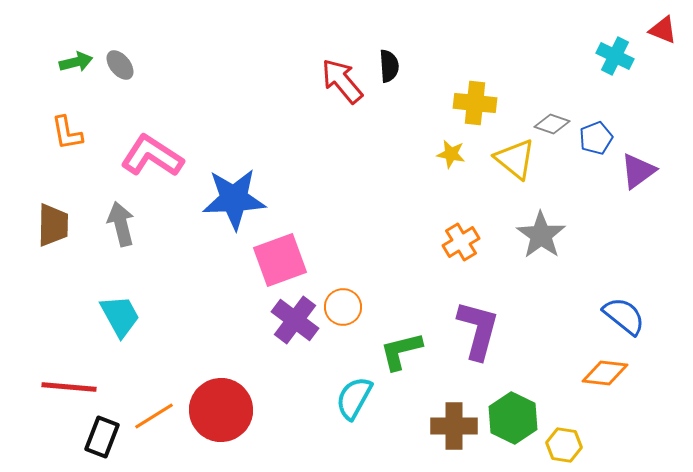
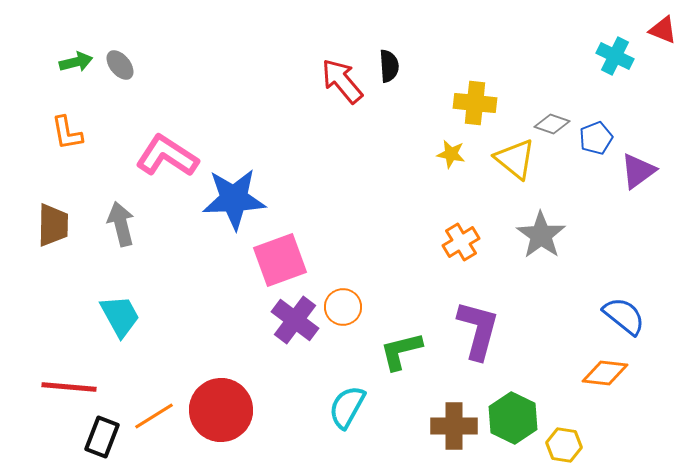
pink L-shape: moved 15 px right
cyan semicircle: moved 7 px left, 9 px down
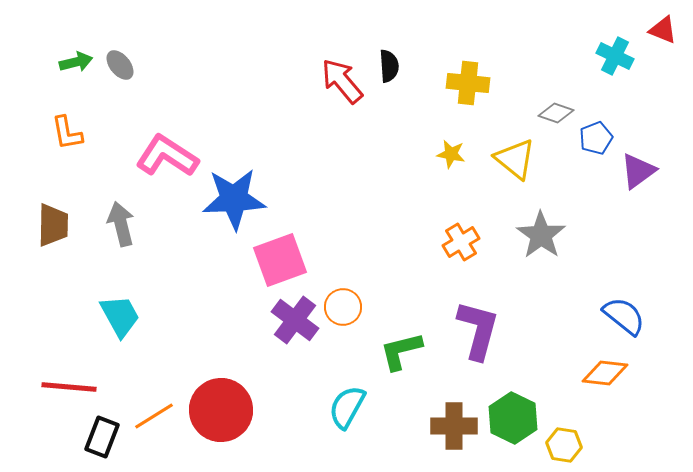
yellow cross: moved 7 px left, 20 px up
gray diamond: moved 4 px right, 11 px up
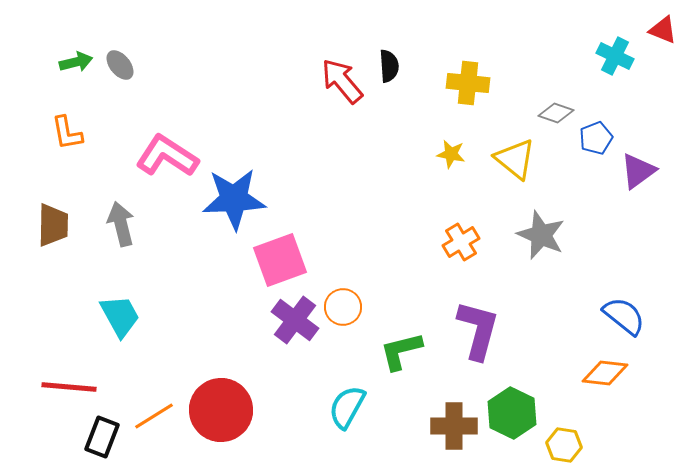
gray star: rotated 12 degrees counterclockwise
green hexagon: moved 1 px left, 5 px up
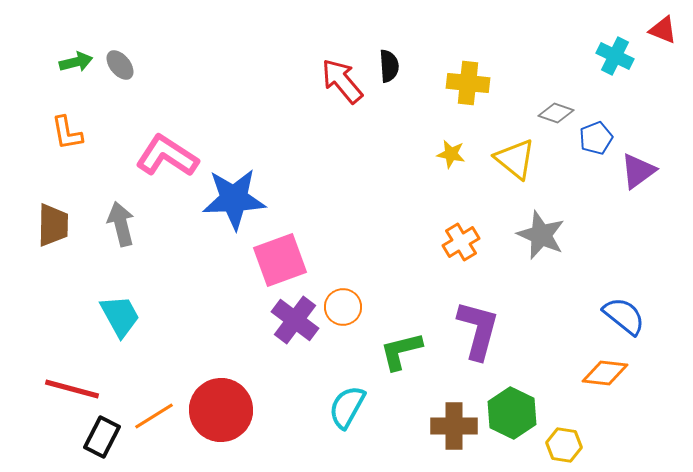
red line: moved 3 px right, 2 px down; rotated 10 degrees clockwise
black rectangle: rotated 6 degrees clockwise
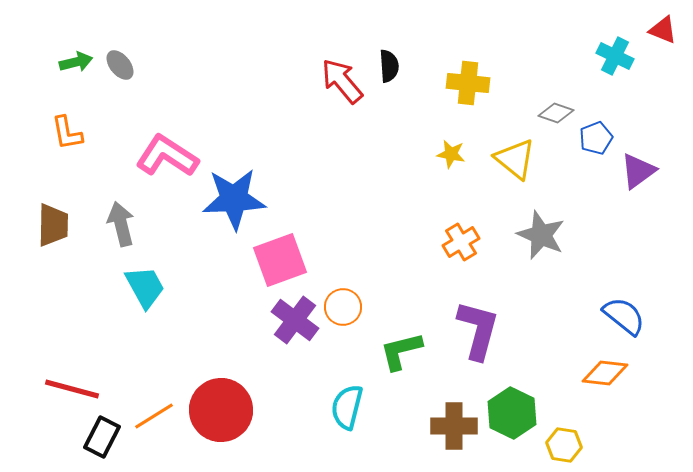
cyan trapezoid: moved 25 px right, 29 px up
cyan semicircle: rotated 15 degrees counterclockwise
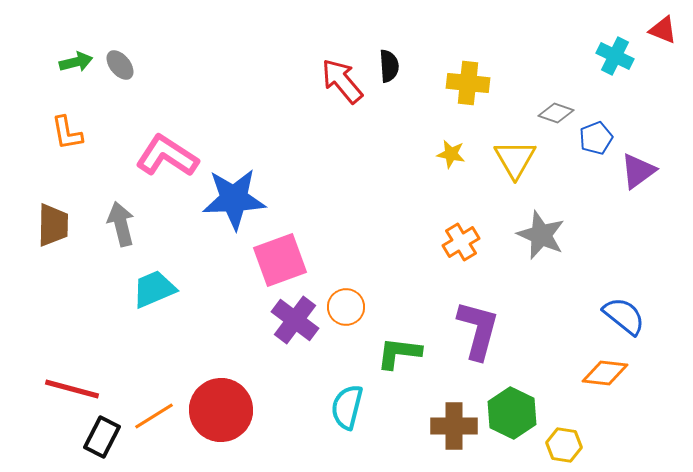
yellow triangle: rotated 21 degrees clockwise
cyan trapezoid: moved 9 px right, 2 px down; rotated 84 degrees counterclockwise
orange circle: moved 3 px right
green L-shape: moved 2 px left, 2 px down; rotated 21 degrees clockwise
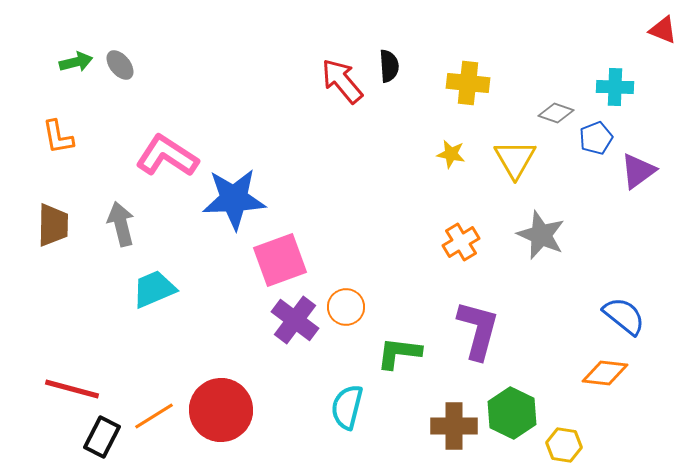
cyan cross: moved 31 px down; rotated 24 degrees counterclockwise
orange L-shape: moved 9 px left, 4 px down
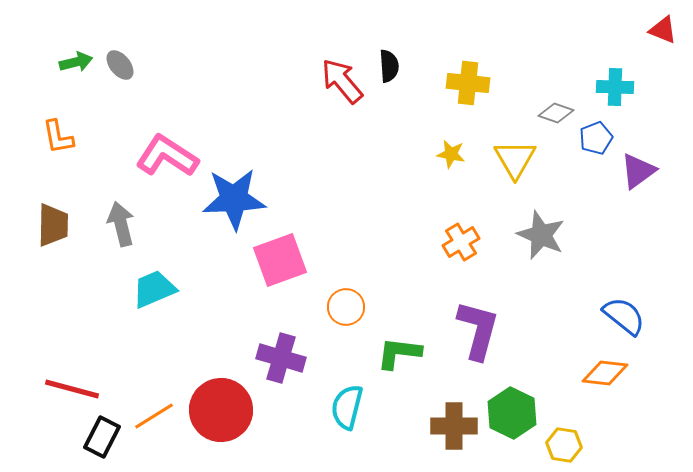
purple cross: moved 14 px left, 38 px down; rotated 21 degrees counterclockwise
